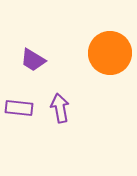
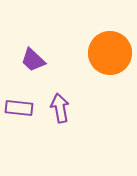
purple trapezoid: rotated 12 degrees clockwise
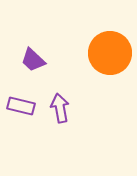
purple rectangle: moved 2 px right, 2 px up; rotated 8 degrees clockwise
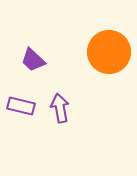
orange circle: moved 1 px left, 1 px up
